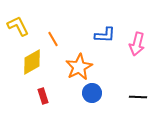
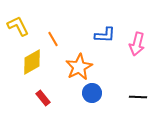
red rectangle: moved 2 px down; rotated 21 degrees counterclockwise
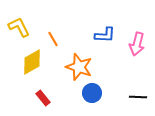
yellow L-shape: moved 1 px right, 1 px down
orange star: rotated 24 degrees counterclockwise
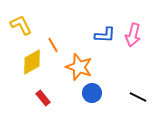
yellow L-shape: moved 2 px right, 2 px up
orange line: moved 6 px down
pink arrow: moved 4 px left, 9 px up
black line: rotated 24 degrees clockwise
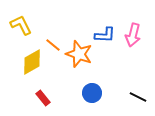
orange line: rotated 21 degrees counterclockwise
orange star: moved 13 px up
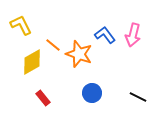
blue L-shape: rotated 130 degrees counterclockwise
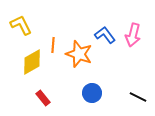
orange line: rotated 56 degrees clockwise
